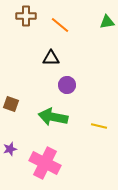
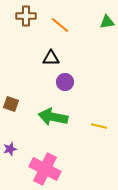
purple circle: moved 2 px left, 3 px up
pink cross: moved 6 px down
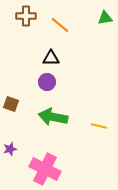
green triangle: moved 2 px left, 4 px up
purple circle: moved 18 px left
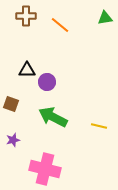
black triangle: moved 24 px left, 12 px down
green arrow: rotated 16 degrees clockwise
purple star: moved 3 px right, 9 px up
pink cross: rotated 12 degrees counterclockwise
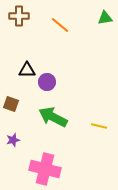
brown cross: moved 7 px left
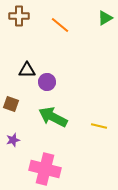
green triangle: rotated 21 degrees counterclockwise
